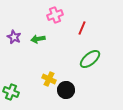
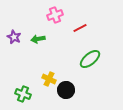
red line: moved 2 px left; rotated 40 degrees clockwise
green cross: moved 12 px right, 2 px down
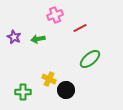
green cross: moved 2 px up; rotated 21 degrees counterclockwise
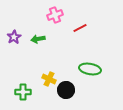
purple star: rotated 16 degrees clockwise
green ellipse: moved 10 px down; rotated 50 degrees clockwise
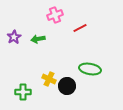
black circle: moved 1 px right, 4 px up
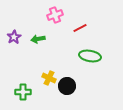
green ellipse: moved 13 px up
yellow cross: moved 1 px up
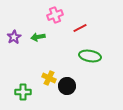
green arrow: moved 2 px up
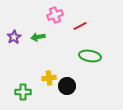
red line: moved 2 px up
yellow cross: rotated 32 degrees counterclockwise
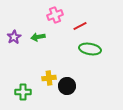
green ellipse: moved 7 px up
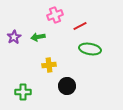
yellow cross: moved 13 px up
